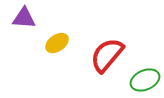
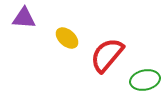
yellow ellipse: moved 10 px right, 5 px up; rotated 75 degrees clockwise
green ellipse: rotated 12 degrees clockwise
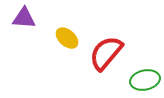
red semicircle: moved 1 px left, 2 px up
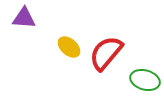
yellow ellipse: moved 2 px right, 9 px down
green ellipse: rotated 28 degrees clockwise
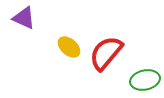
purple triangle: rotated 20 degrees clockwise
green ellipse: rotated 28 degrees counterclockwise
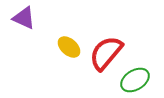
green ellipse: moved 10 px left; rotated 20 degrees counterclockwise
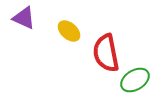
yellow ellipse: moved 16 px up
red semicircle: rotated 51 degrees counterclockwise
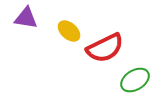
purple triangle: moved 2 px right; rotated 15 degrees counterclockwise
red semicircle: moved 1 px left, 5 px up; rotated 105 degrees counterclockwise
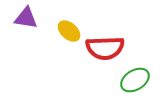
red semicircle: rotated 24 degrees clockwise
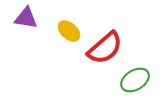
red semicircle: rotated 39 degrees counterclockwise
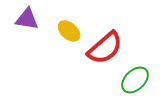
purple triangle: moved 1 px right, 1 px down
green ellipse: rotated 12 degrees counterclockwise
